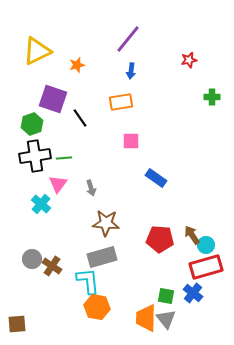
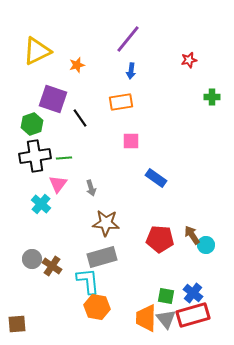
red rectangle: moved 13 px left, 48 px down
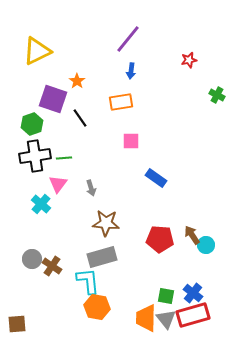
orange star: moved 16 px down; rotated 21 degrees counterclockwise
green cross: moved 5 px right, 2 px up; rotated 28 degrees clockwise
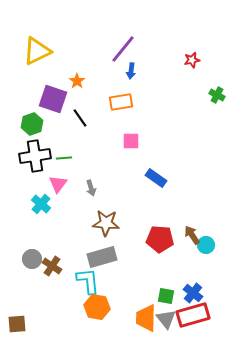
purple line: moved 5 px left, 10 px down
red star: moved 3 px right
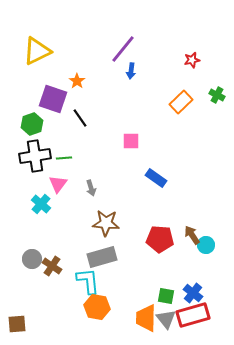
orange rectangle: moved 60 px right; rotated 35 degrees counterclockwise
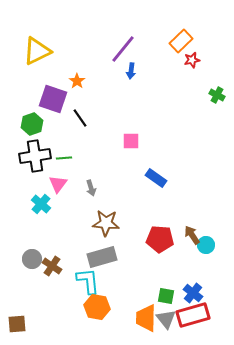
orange rectangle: moved 61 px up
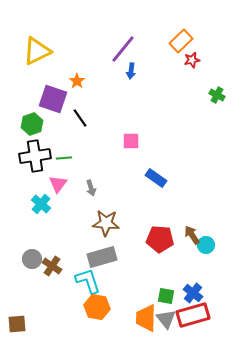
cyan L-shape: rotated 12 degrees counterclockwise
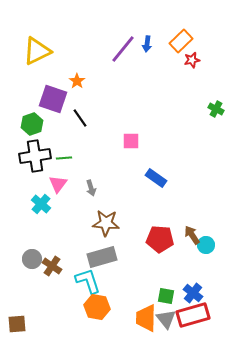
blue arrow: moved 16 px right, 27 px up
green cross: moved 1 px left, 14 px down
